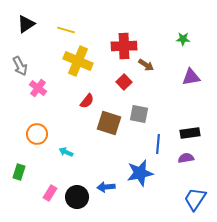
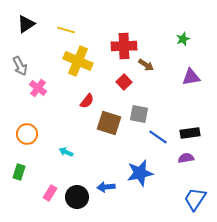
green star: rotated 24 degrees counterclockwise
orange circle: moved 10 px left
blue line: moved 7 px up; rotated 60 degrees counterclockwise
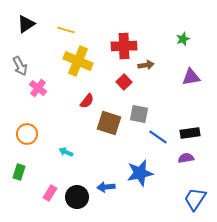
brown arrow: rotated 42 degrees counterclockwise
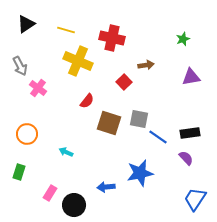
red cross: moved 12 px left, 8 px up; rotated 15 degrees clockwise
gray square: moved 5 px down
purple semicircle: rotated 56 degrees clockwise
black circle: moved 3 px left, 8 px down
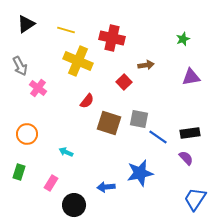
pink rectangle: moved 1 px right, 10 px up
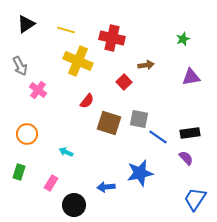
pink cross: moved 2 px down
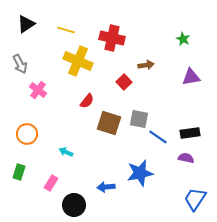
green star: rotated 24 degrees counterclockwise
gray arrow: moved 2 px up
purple semicircle: rotated 35 degrees counterclockwise
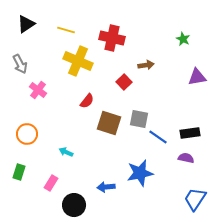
purple triangle: moved 6 px right
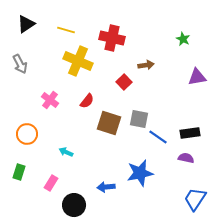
pink cross: moved 12 px right, 10 px down
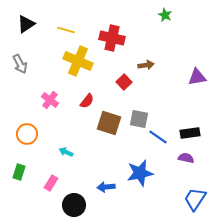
green star: moved 18 px left, 24 px up
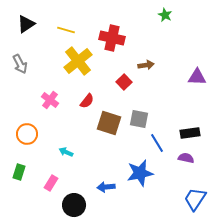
yellow cross: rotated 28 degrees clockwise
purple triangle: rotated 12 degrees clockwise
blue line: moved 1 px left, 6 px down; rotated 24 degrees clockwise
